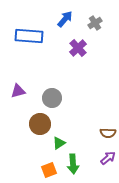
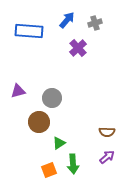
blue arrow: moved 2 px right, 1 px down
gray cross: rotated 16 degrees clockwise
blue rectangle: moved 5 px up
brown circle: moved 1 px left, 2 px up
brown semicircle: moved 1 px left, 1 px up
purple arrow: moved 1 px left, 1 px up
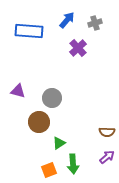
purple triangle: rotated 28 degrees clockwise
